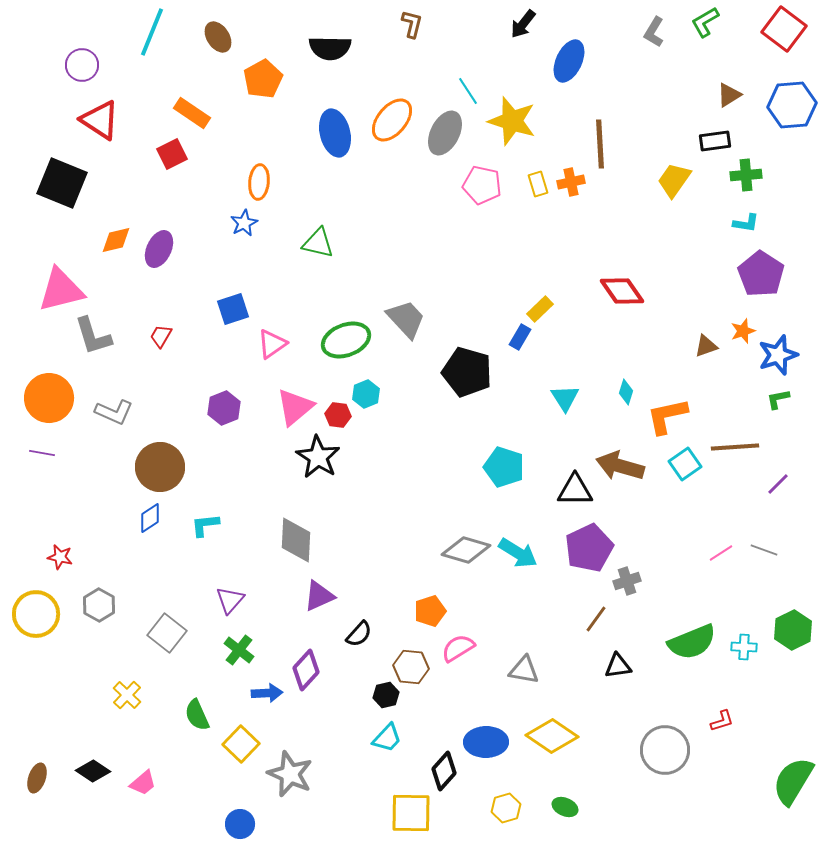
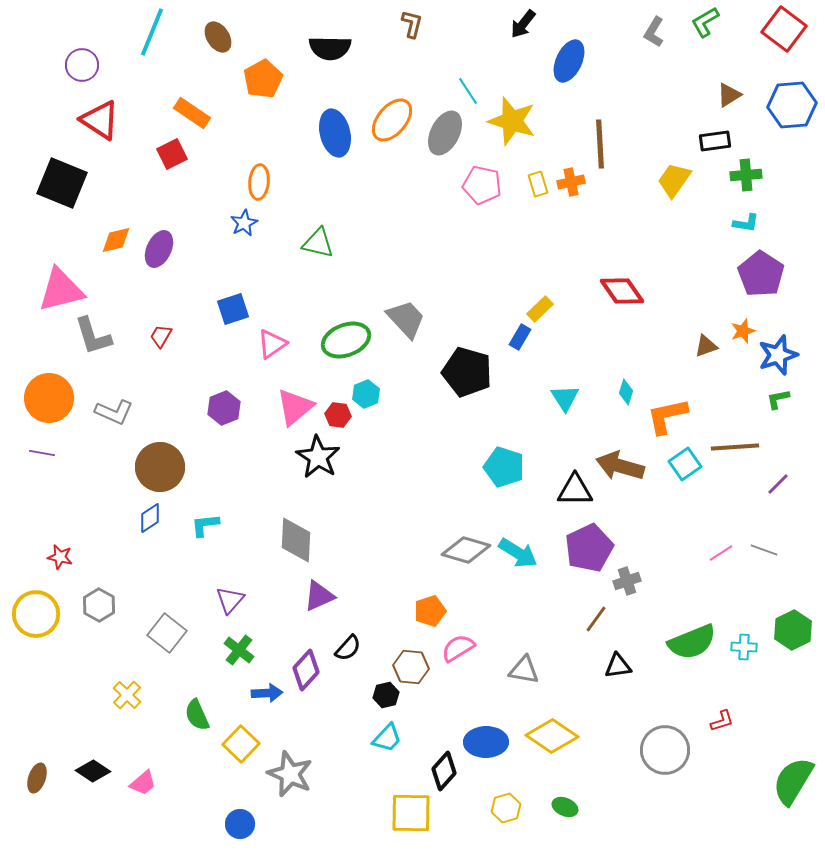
black semicircle at (359, 634): moved 11 px left, 14 px down
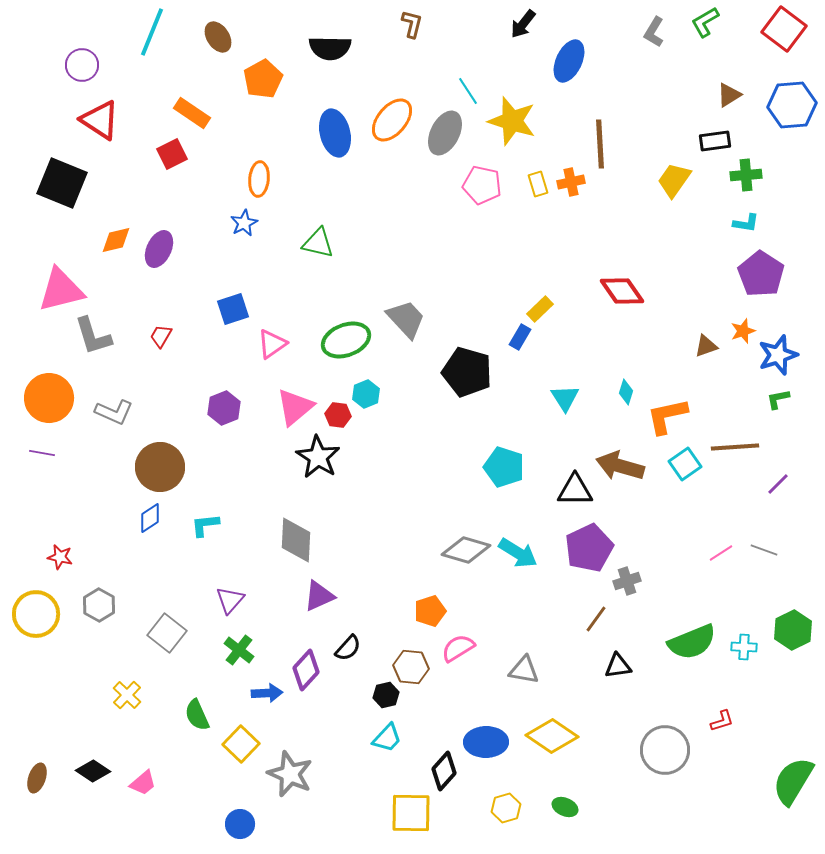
orange ellipse at (259, 182): moved 3 px up
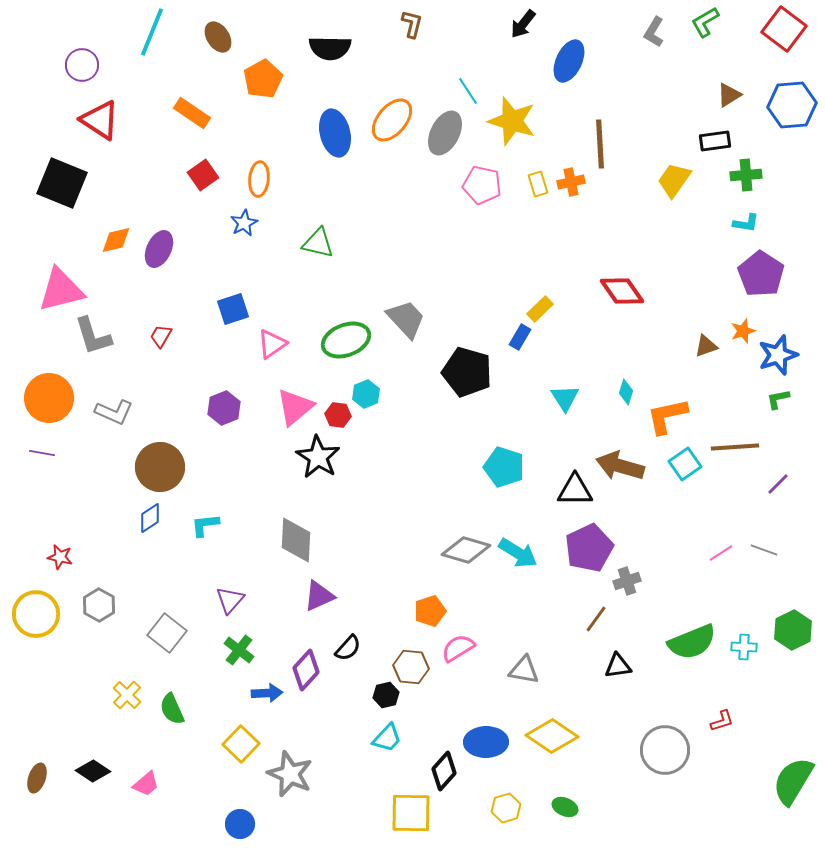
red square at (172, 154): moved 31 px right, 21 px down; rotated 8 degrees counterclockwise
green semicircle at (197, 715): moved 25 px left, 6 px up
pink trapezoid at (143, 783): moved 3 px right, 1 px down
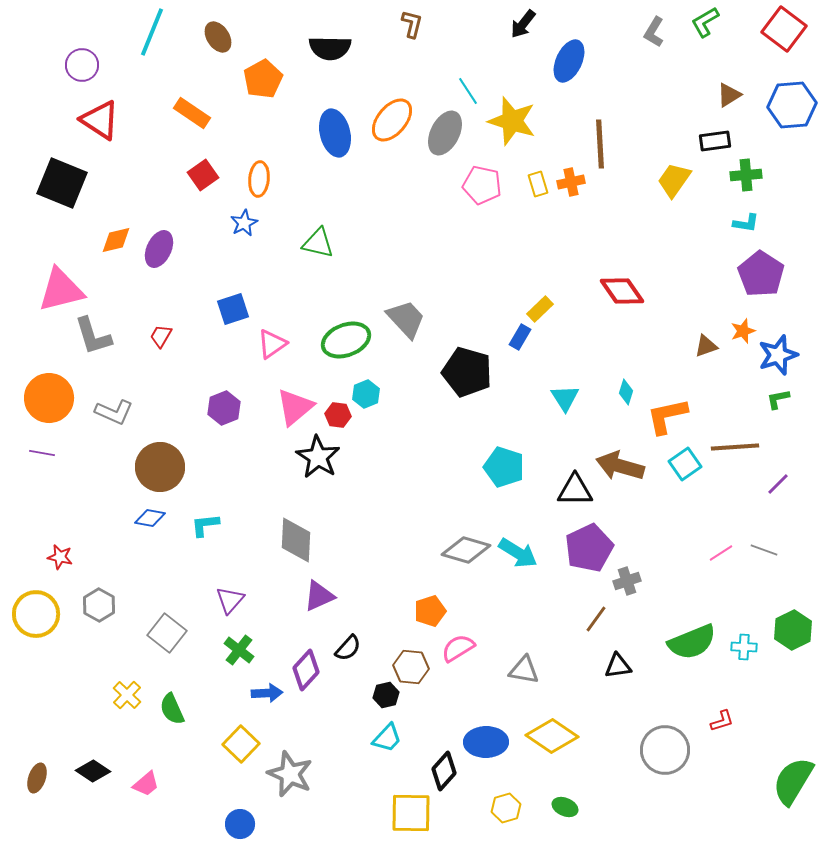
blue diamond at (150, 518): rotated 44 degrees clockwise
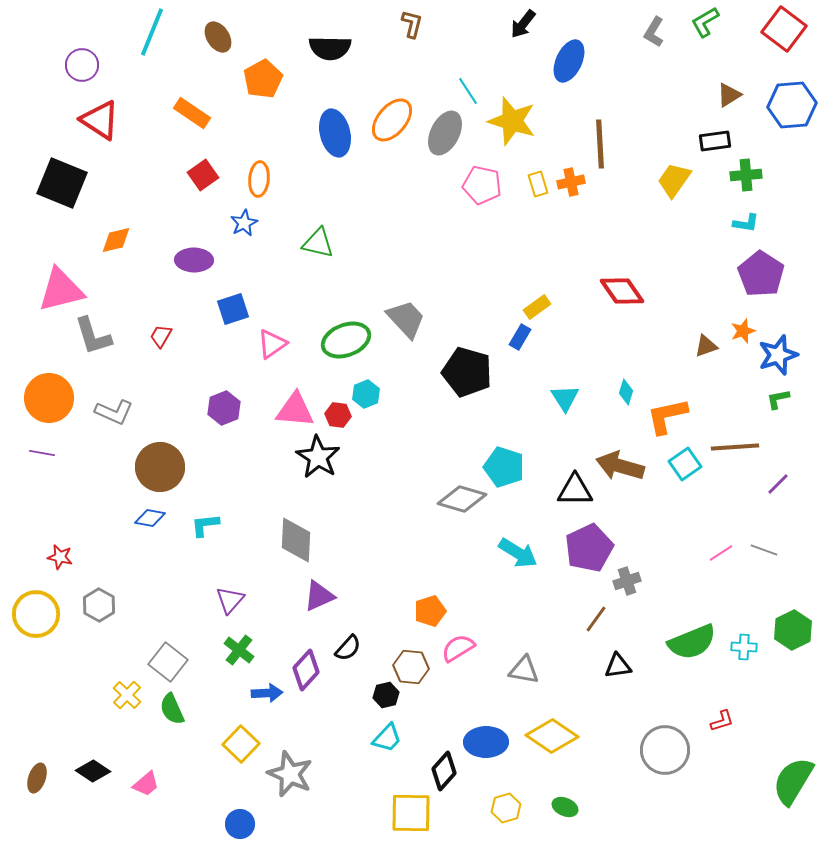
purple ellipse at (159, 249): moved 35 px right, 11 px down; rotated 66 degrees clockwise
yellow rectangle at (540, 309): moved 3 px left, 2 px up; rotated 8 degrees clockwise
pink triangle at (295, 407): moved 3 px down; rotated 45 degrees clockwise
gray diamond at (466, 550): moved 4 px left, 51 px up
gray square at (167, 633): moved 1 px right, 29 px down
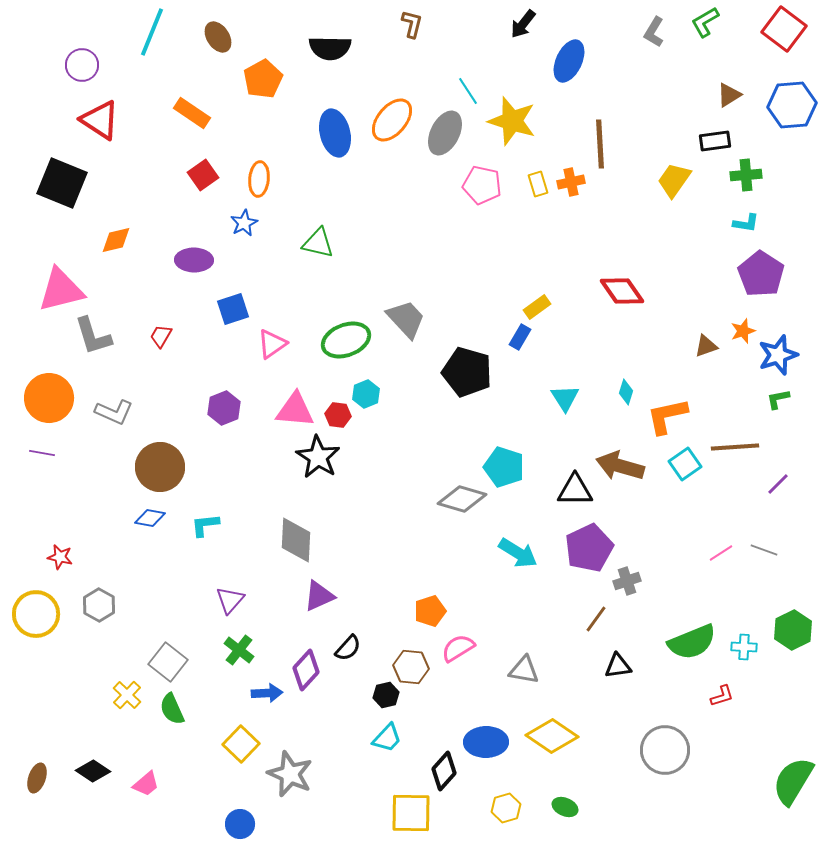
red L-shape at (722, 721): moved 25 px up
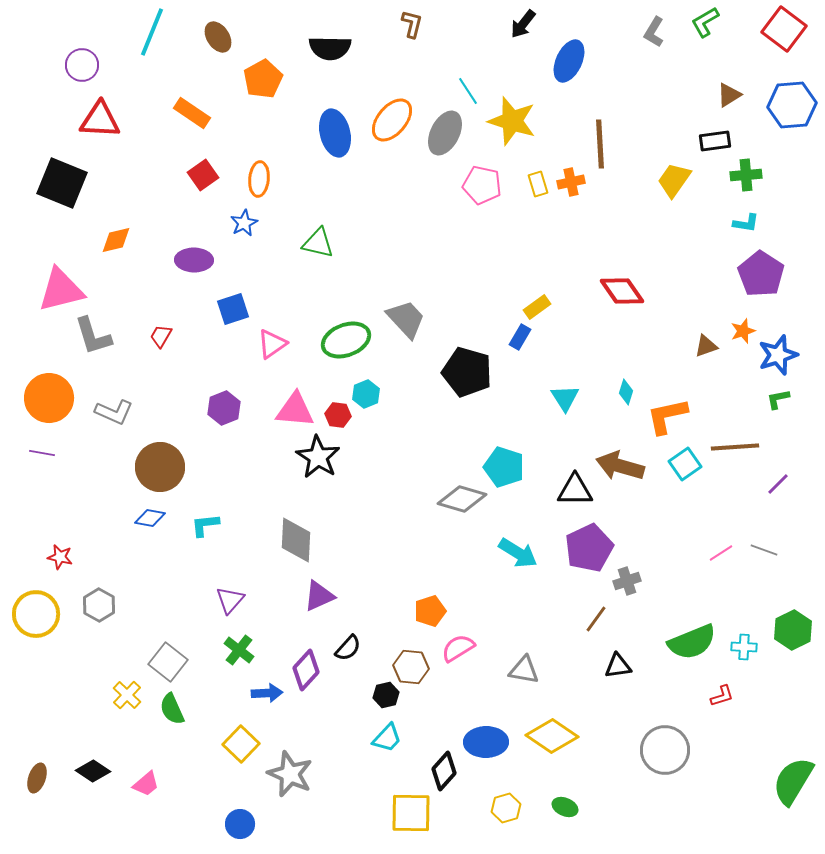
red triangle at (100, 120): rotated 30 degrees counterclockwise
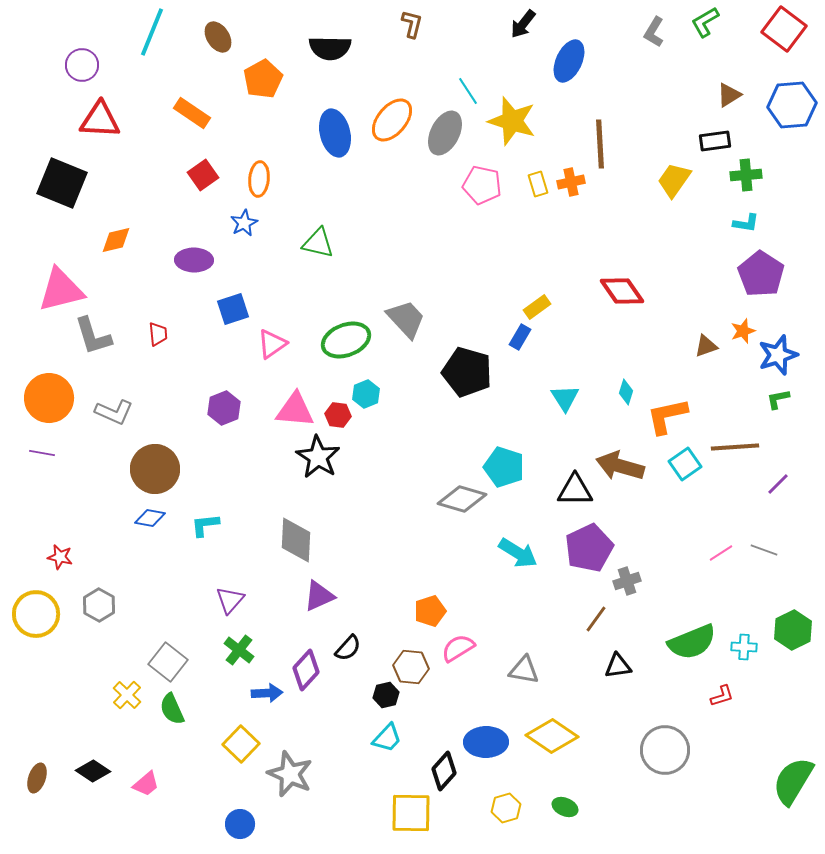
red trapezoid at (161, 336): moved 3 px left, 2 px up; rotated 145 degrees clockwise
brown circle at (160, 467): moved 5 px left, 2 px down
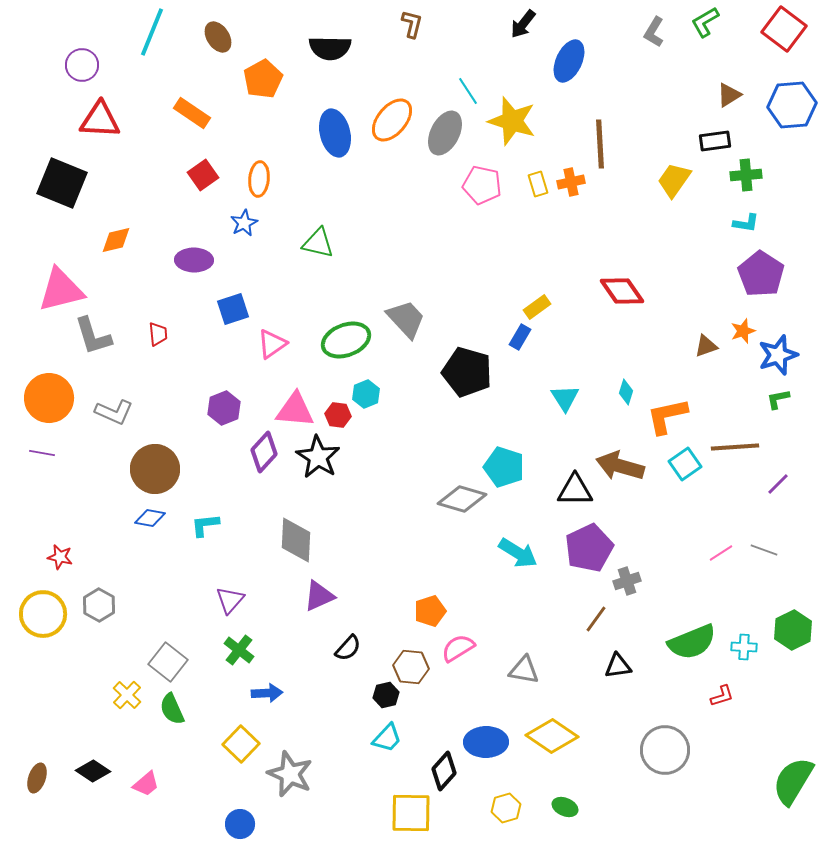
yellow circle at (36, 614): moved 7 px right
purple diamond at (306, 670): moved 42 px left, 218 px up
